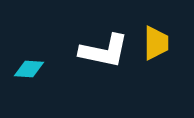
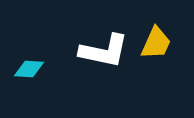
yellow trapezoid: rotated 24 degrees clockwise
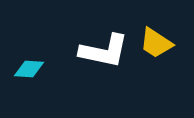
yellow trapezoid: rotated 99 degrees clockwise
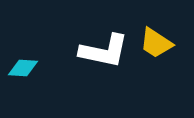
cyan diamond: moved 6 px left, 1 px up
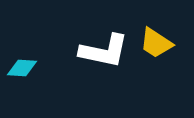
cyan diamond: moved 1 px left
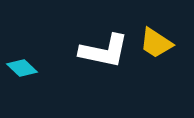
cyan diamond: rotated 40 degrees clockwise
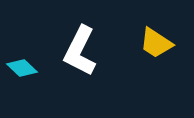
white L-shape: moved 24 px left; rotated 105 degrees clockwise
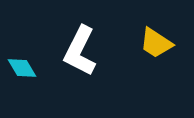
cyan diamond: rotated 16 degrees clockwise
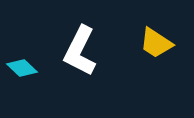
cyan diamond: rotated 16 degrees counterclockwise
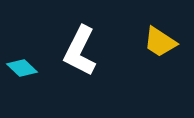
yellow trapezoid: moved 4 px right, 1 px up
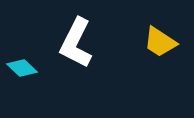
white L-shape: moved 4 px left, 8 px up
